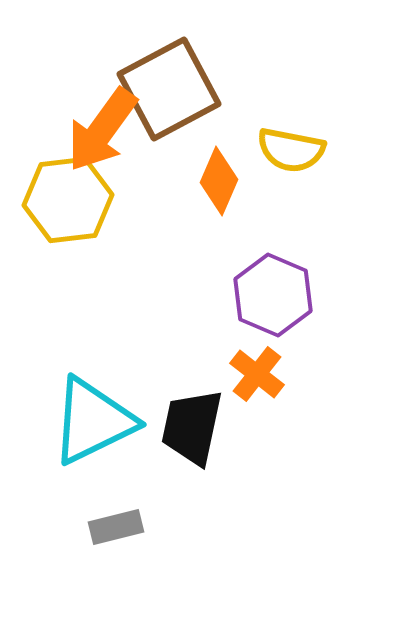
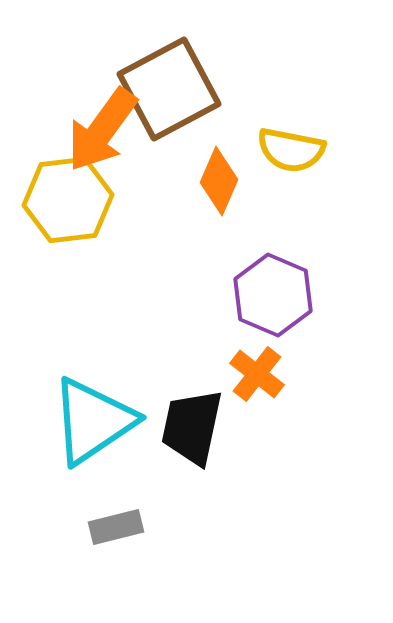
cyan triangle: rotated 8 degrees counterclockwise
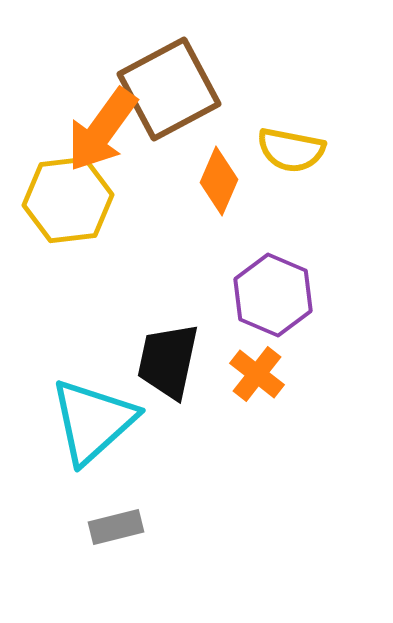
cyan triangle: rotated 8 degrees counterclockwise
black trapezoid: moved 24 px left, 66 px up
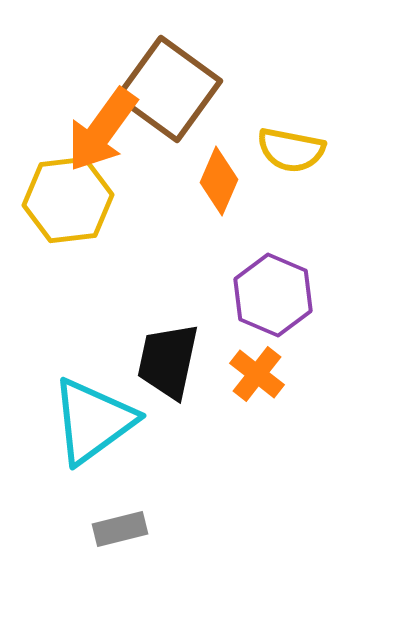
brown square: rotated 26 degrees counterclockwise
cyan triangle: rotated 6 degrees clockwise
gray rectangle: moved 4 px right, 2 px down
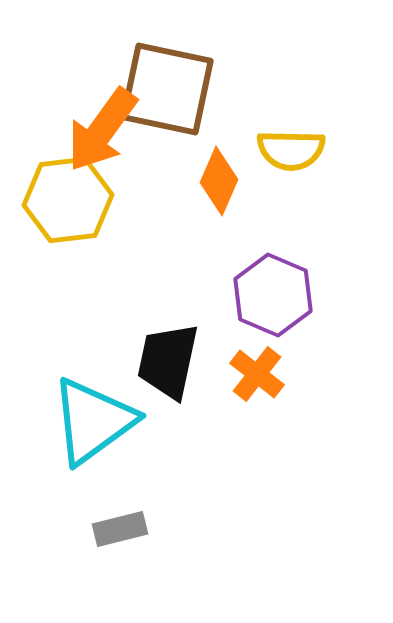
brown square: moved 2 px left; rotated 24 degrees counterclockwise
yellow semicircle: rotated 10 degrees counterclockwise
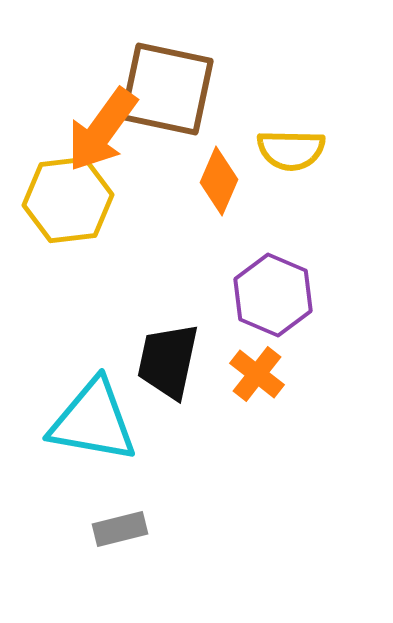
cyan triangle: rotated 46 degrees clockwise
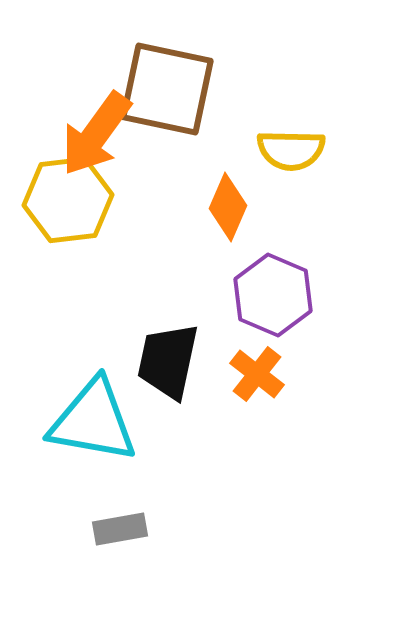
orange arrow: moved 6 px left, 4 px down
orange diamond: moved 9 px right, 26 px down
gray rectangle: rotated 4 degrees clockwise
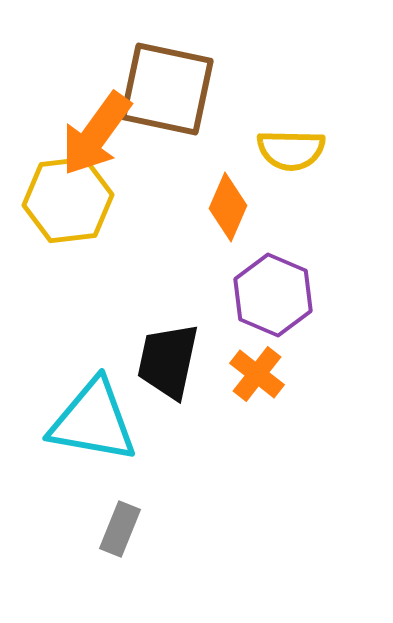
gray rectangle: rotated 58 degrees counterclockwise
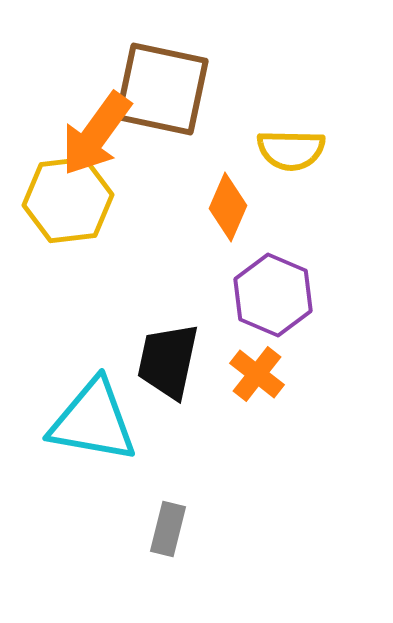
brown square: moved 5 px left
gray rectangle: moved 48 px right; rotated 8 degrees counterclockwise
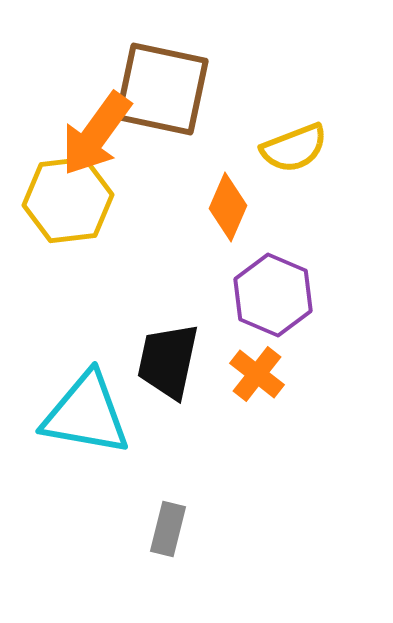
yellow semicircle: moved 3 px right, 2 px up; rotated 22 degrees counterclockwise
cyan triangle: moved 7 px left, 7 px up
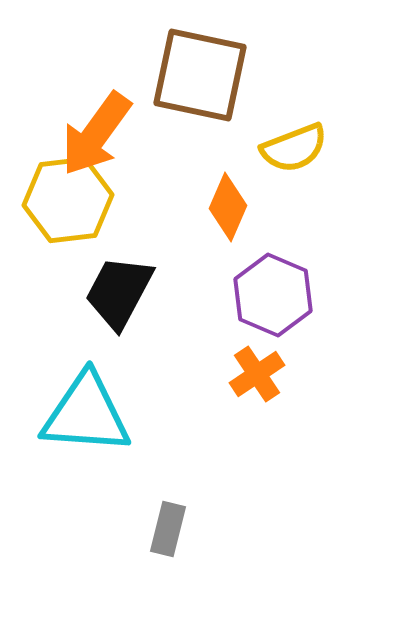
brown square: moved 38 px right, 14 px up
black trapezoid: moved 49 px left, 69 px up; rotated 16 degrees clockwise
orange cross: rotated 18 degrees clockwise
cyan triangle: rotated 6 degrees counterclockwise
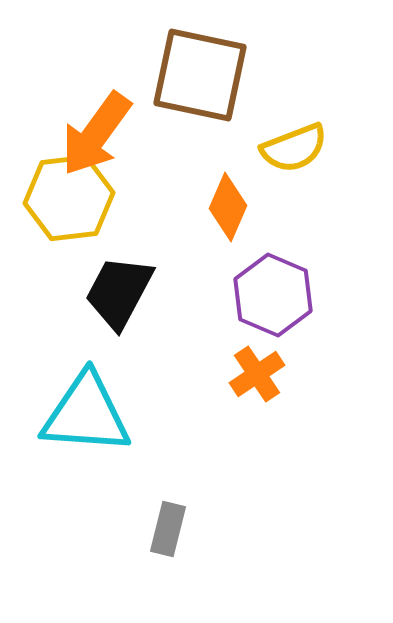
yellow hexagon: moved 1 px right, 2 px up
